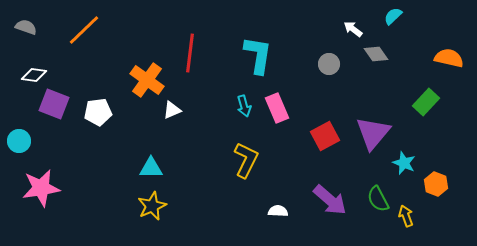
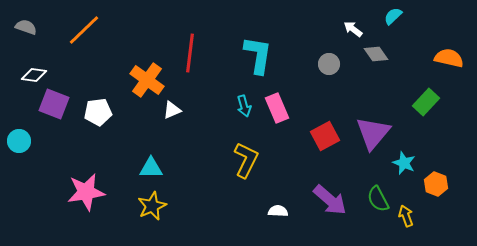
pink star: moved 45 px right, 4 px down
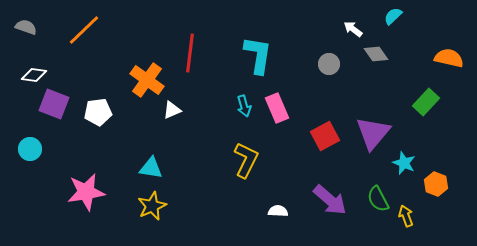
cyan circle: moved 11 px right, 8 px down
cyan triangle: rotated 10 degrees clockwise
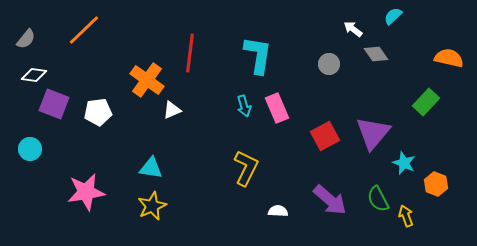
gray semicircle: moved 12 px down; rotated 110 degrees clockwise
yellow L-shape: moved 8 px down
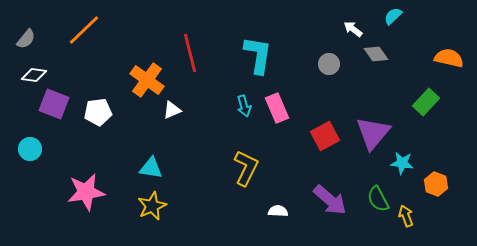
red line: rotated 21 degrees counterclockwise
cyan star: moved 2 px left; rotated 15 degrees counterclockwise
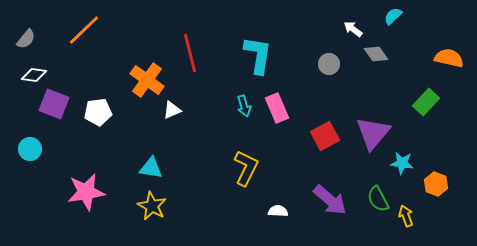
yellow star: rotated 20 degrees counterclockwise
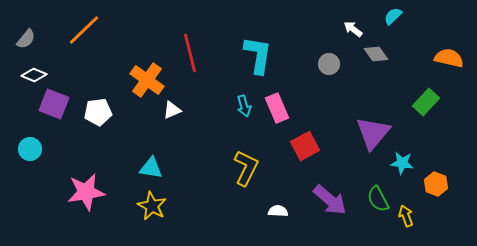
white diamond: rotated 15 degrees clockwise
red square: moved 20 px left, 10 px down
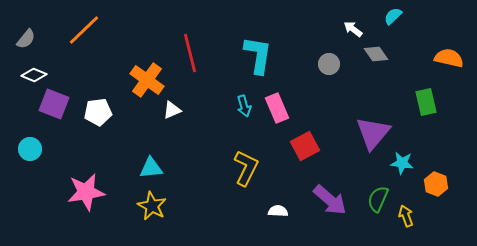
green rectangle: rotated 56 degrees counterclockwise
cyan triangle: rotated 15 degrees counterclockwise
green semicircle: rotated 52 degrees clockwise
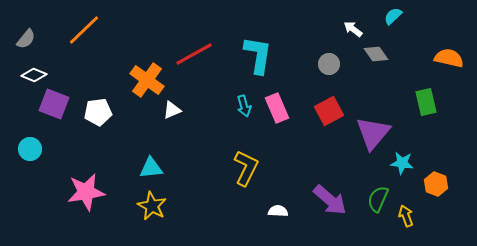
red line: moved 4 px right, 1 px down; rotated 75 degrees clockwise
red square: moved 24 px right, 35 px up
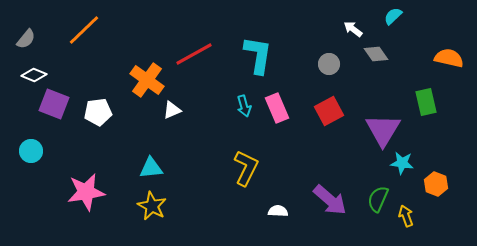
purple triangle: moved 10 px right, 3 px up; rotated 9 degrees counterclockwise
cyan circle: moved 1 px right, 2 px down
